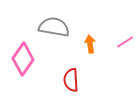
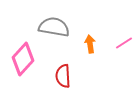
pink line: moved 1 px left, 1 px down
pink diamond: rotated 8 degrees clockwise
red semicircle: moved 8 px left, 4 px up
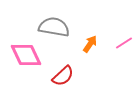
orange arrow: rotated 42 degrees clockwise
pink diamond: moved 3 px right, 4 px up; rotated 68 degrees counterclockwise
red semicircle: rotated 130 degrees counterclockwise
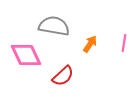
gray semicircle: moved 1 px up
pink line: rotated 48 degrees counterclockwise
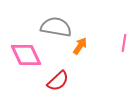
gray semicircle: moved 2 px right, 1 px down
orange arrow: moved 10 px left, 2 px down
red semicircle: moved 5 px left, 5 px down
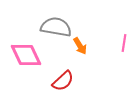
orange arrow: rotated 114 degrees clockwise
red semicircle: moved 5 px right
